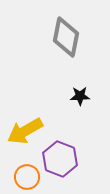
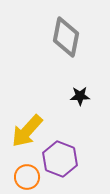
yellow arrow: moved 2 px right; rotated 18 degrees counterclockwise
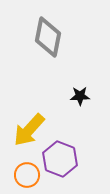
gray diamond: moved 18 px left
yellow arrow: moved 2 px right, 1 px up
orange circle: moved 2 px up
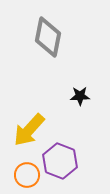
purple hexagon: moved 2 px down
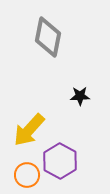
purple hexagon: rotated 8 degrees clockwise
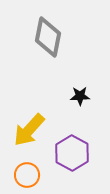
purple hexagon: moved 12 px right, 8 px up
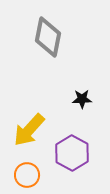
black star: moved 2 px right, 3 px down
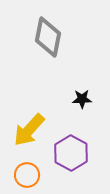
purple hexagon: moved 1 px left
